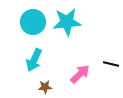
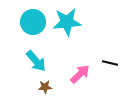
cyan arrow: moved 2 px right, 1 px down; rotated 65 degrees counterclockwise
black line: moved 1 px left, 1 px up
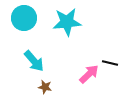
cyan circle: moved 9 px left, 4 px up
cyan arrow: moved 2 px left
pink arrow: moved 9 px right
brown star: rotated 16 degrees clockwise
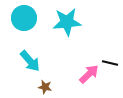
cyan arrow: moved 4 px left
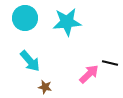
cyan circle: moved 1 px right
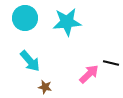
black line: moved 1 px right
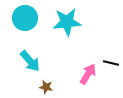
pink arrow: moved 1 px left; rotated 15 degrees counterclockwise
brown star: moved 1 px right
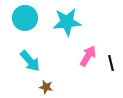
black line: rotated 63 degrees clockwise
pink arrow: moved 18 px up
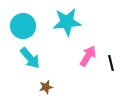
cyan circle: moved 2 px left, 8 px down
cyan arrow: moved 3 px up
brown star: rotated 24 degrees counterclockwise
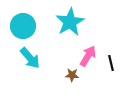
cyan star: moved 3 px right; rotated 24 degrees counterclockwise
brown star: moved 26 px right, 12 px up; rotated 16 degrees clockwise
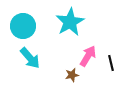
brown star: rotated 16 degrees counterclockwise
